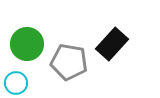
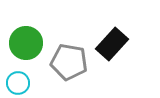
green circle: moved 1 px left, 1 px up
cyan circle: moved 2 px right
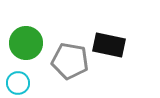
black rectangle: moved 3 px left, 1 px down; rotated 60 degrees clockwise
gray pentagon: moved 1 px right, 1 px up
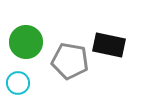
green circle: moved 1 px up
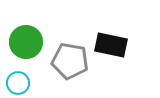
black rectangle: moved 2 px right
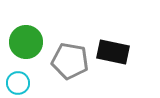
black rectangle: moved 2 px right, 7 px down
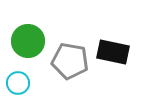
green circle: moved 2 px right, 1 px up
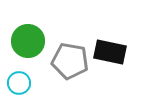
black rectangle: moved 3 px left
cyan circle: moved 1 px right
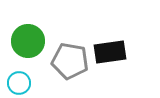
black rectangle: rotated 20 degrees counterclockwise
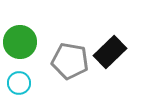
green circle: moved 8 px left, 1 px down
black rectangle: rotated 36 degrees counterclockwise
